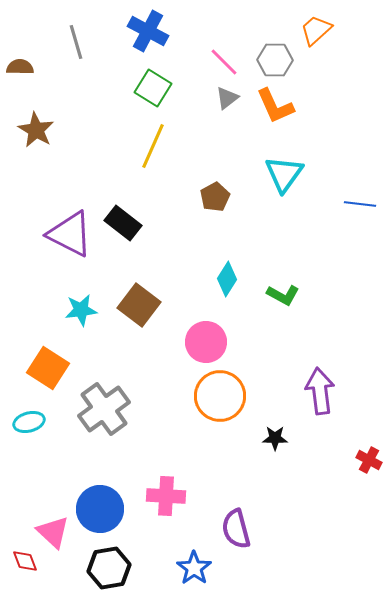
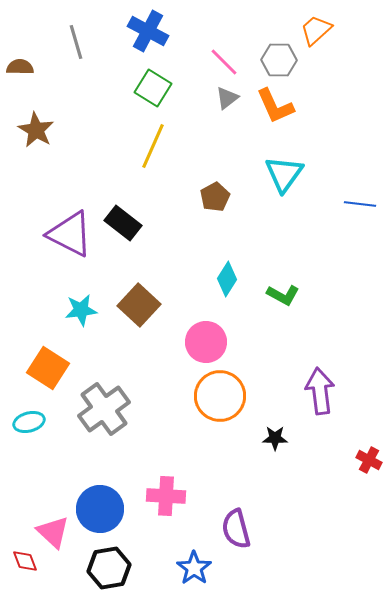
gray hexagon: moved 4 px right
brown square: rotated 6 degrees clockwise
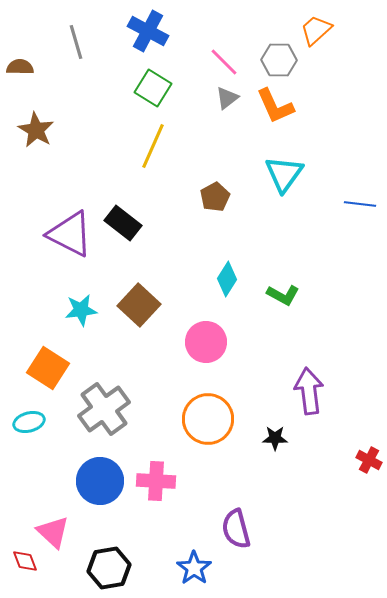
purple arrow: moved 11 px left
orange circle: moved 12 px left, 23 px down
pink cross: moved 10 px left, 15 px up
blue circle: moved 28 px up
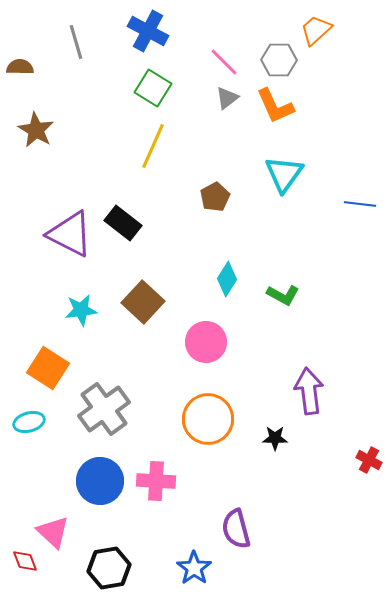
brown square: moved 4 px right, 3 px up
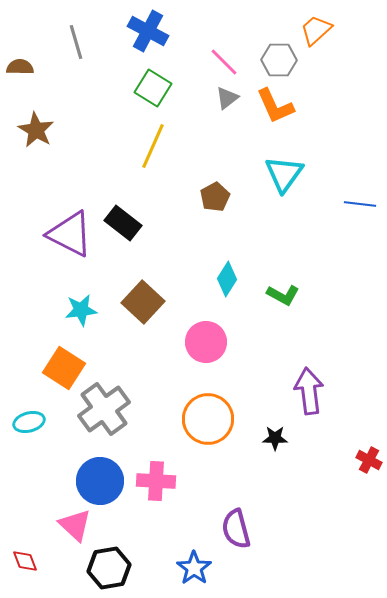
orange square: moved 16 px right
pink triangle: moved 22 px right, 7 px up
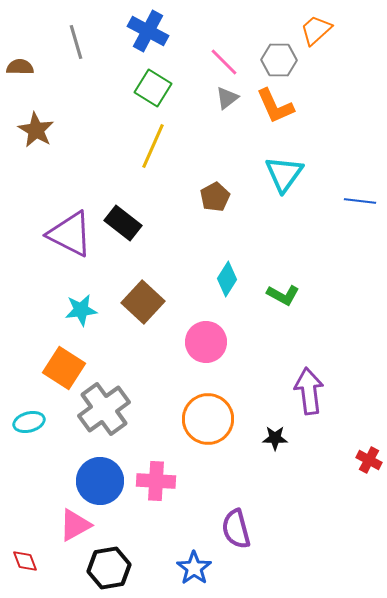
blue line: moved 3 px up
pink triangle: rotated 48 degrees clockwise
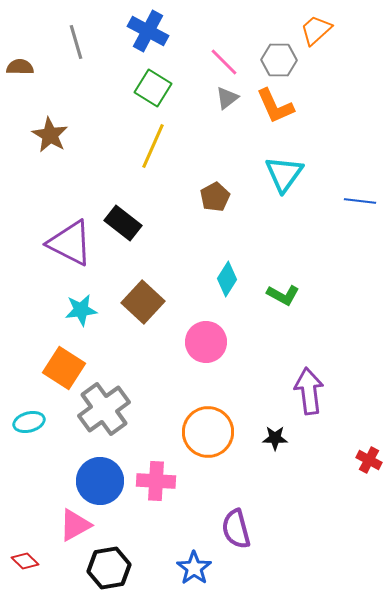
brown star: moved 14 px right, 5 px down
purple triangle: moved 9 px down
orange circle: moved 13 px down
red diamond: rotated 24 degrees counterclockwise
